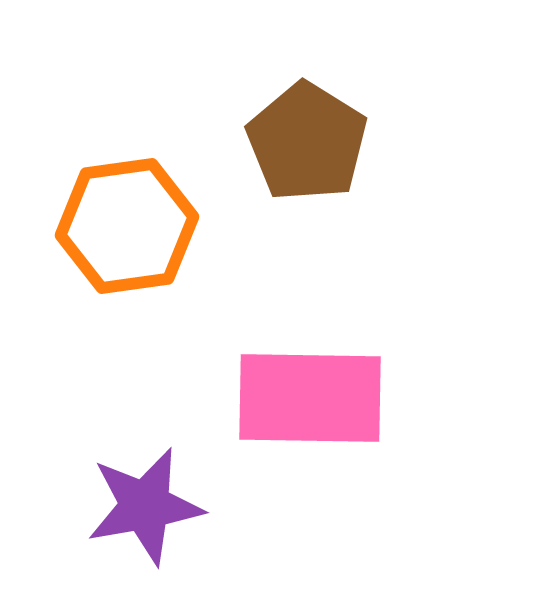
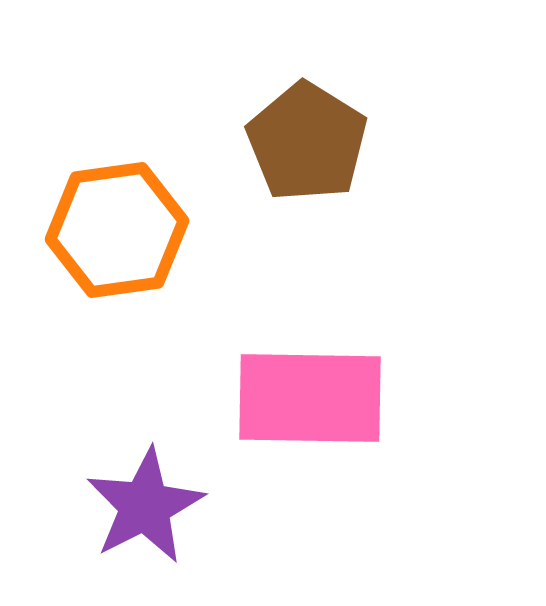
orange hexagon: moved 10 px left, 4 px down
purple star: rotated 17 degrees counterclockwise
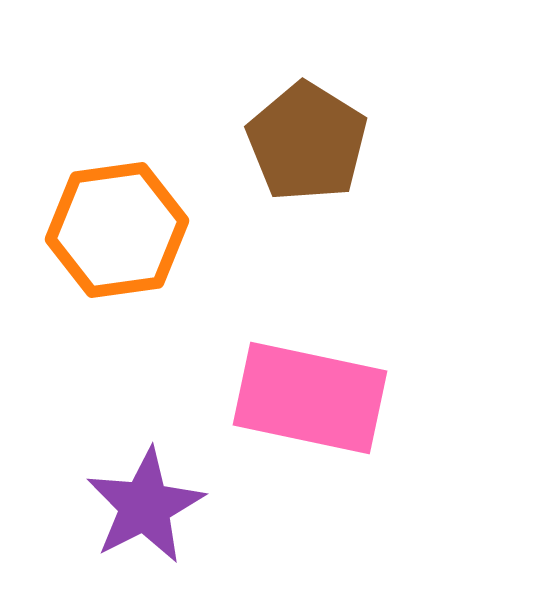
pink rectangle: rotated 11 degrees clockwise
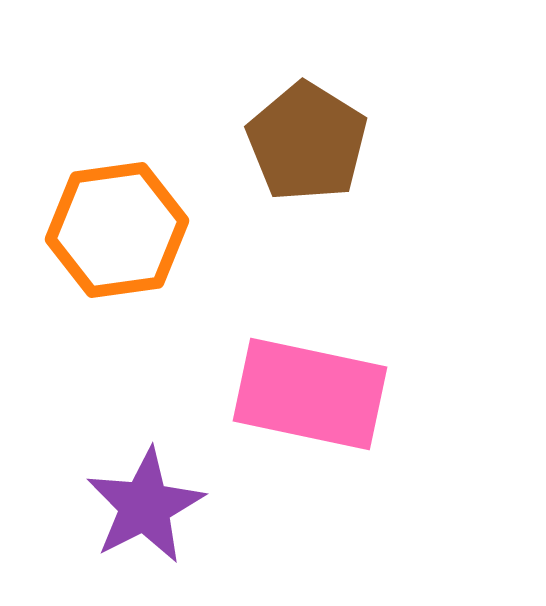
pink rectangle: moved 4 px up
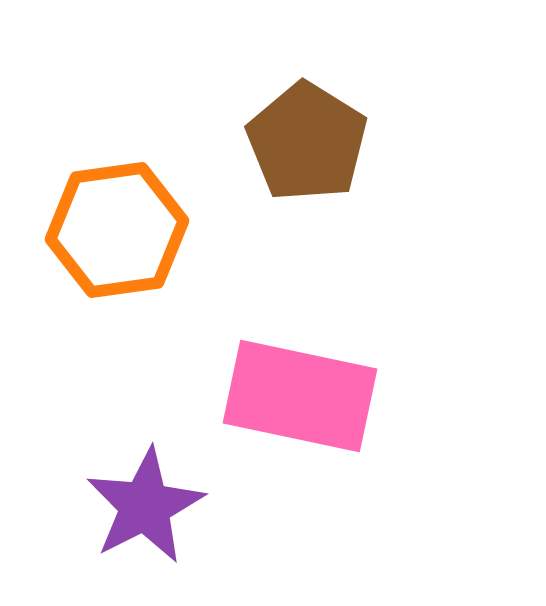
pink rectangle: moved 10 px left, 2 px down
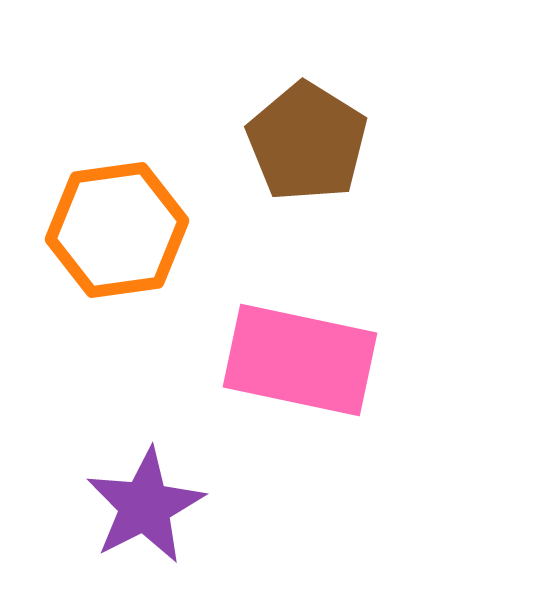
pink rectangle: moved 36 px up
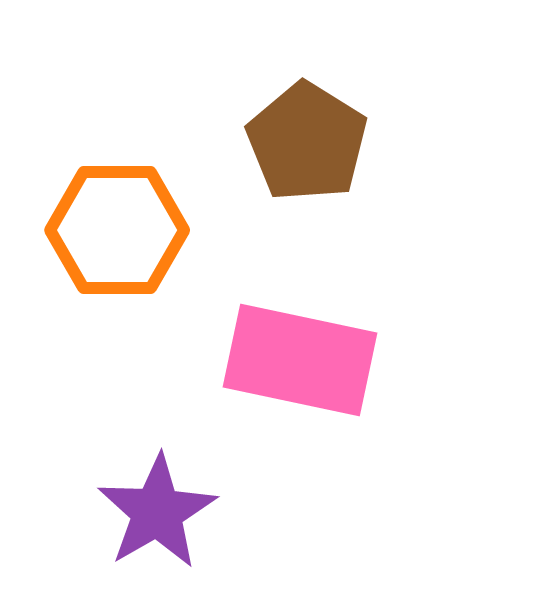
orange hexagon: rotated 8 degrees clockwise
purple star: moved 12 px right, 6 px down; rotated 3 degrees counterclockwise
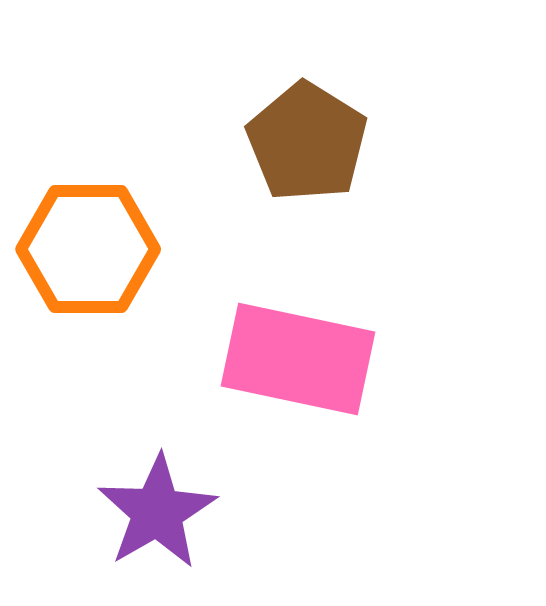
orange hexagon: moved 29 px left, 19 px down
pink rectangle: moved 2 px left, 1 px up
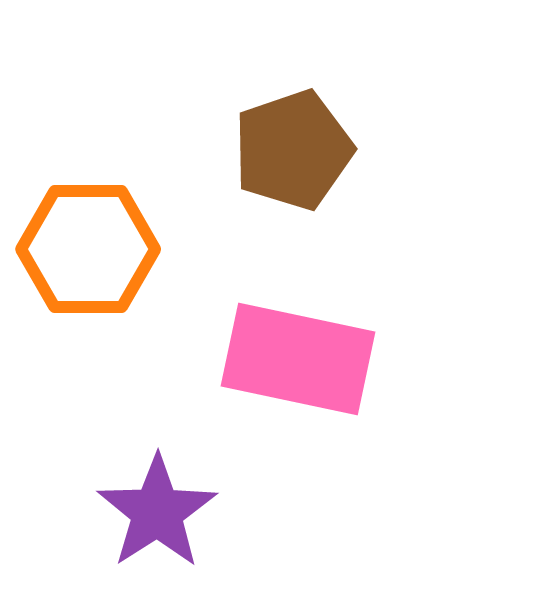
brown pentagon: moved 14 px left, 8 px down; rotated 21 degrees clockwise
purple star: rotated 3 degrees counterclockwise
